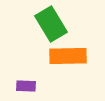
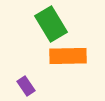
purple rectangle: rotated 54 degrees clockwise
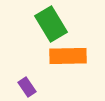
purple rectangle: moved 1 px right, 1 px down
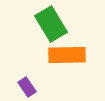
orange rectangle: moved 1 px left, 1 px up
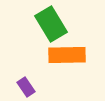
purple rectangle: moved 1 px left
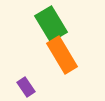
orange rectangle: moved 5 px left; rotated 60 degrees clockwise
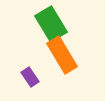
purple rectangle: moved 4 px right, 10 px up
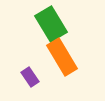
orange rectangle: moved 2 px down
